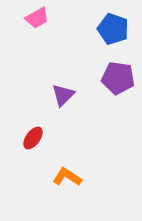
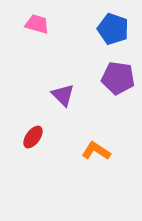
pink trapezoid: moved 6 px down; rotated 135 degrees counterclockwise
purple triangle: rotated 30 degrees counterclockwise
red ellipse: moved 1 px up
orange L-shape: moved 29 px right, 26 px up
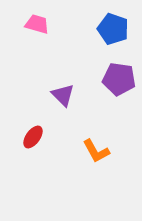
purple pentagon: moved 1 px right, 1 px down
orange L-shape: rotated 152 degrees counterclockwise
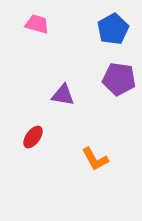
blue pentagon: rotated 24 degrees clockwise
purple triangle: rotated 35 degrees counterclockwise
orange L-shape: moved 1 px left, 8 px down
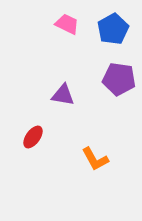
pink trapezoid: moved 30 px right; rotated 10 degrees clockwise
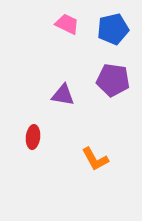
blue pentagon: rotated 16 degrees clockwise
purple pentagon: moved 6 px left, 1 px down
red ellipse: rotated 30 degrees counterclockwise
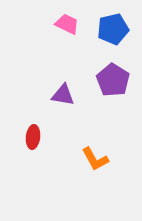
purple pentagon: rotated 24 degrees clockwise
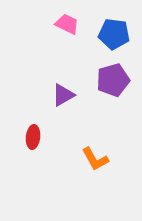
blue pentagon: moved 1 px right, 5 px down; rotated 20 degrees clockwise
purple pentagon: rotated 24 degrees clockwise
purple triangle: rotated 40 degrees counterclockwise
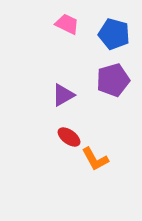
blue pentagon: rotated 8 degrees clockwise
red ellipse: moved 36 px right; rotated 60 degrees counterclockwise
